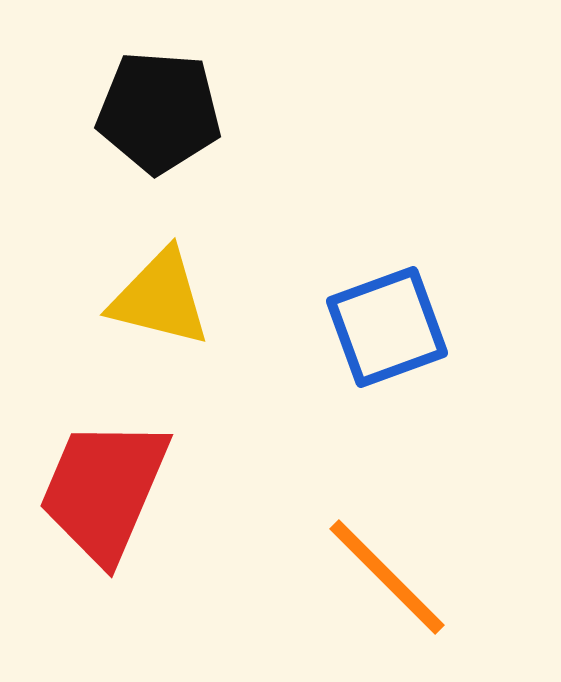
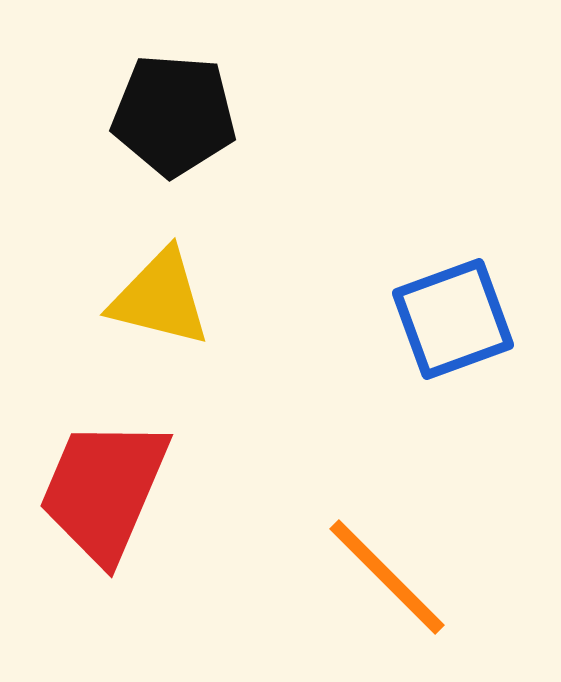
black pentagon: moved 15 px right, 3 px down
blue square: moved 66 px right, 8 px up
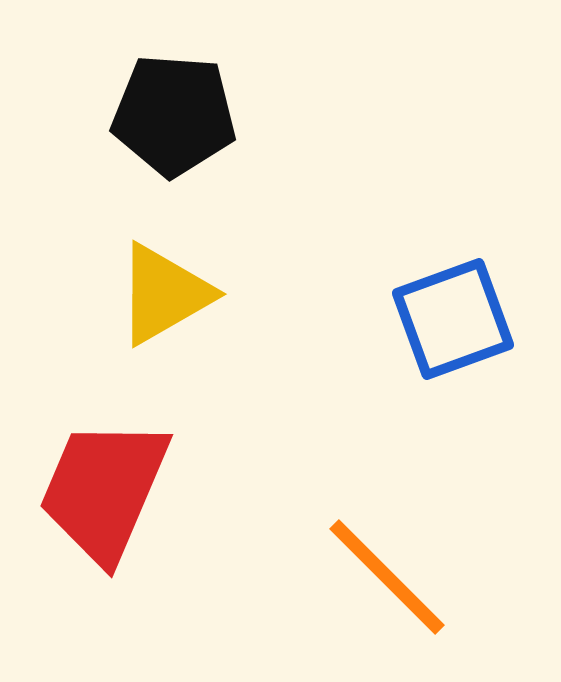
yellow triangle: moved 4 px right, 4 px up; rotated 44 degrees counterclockwise
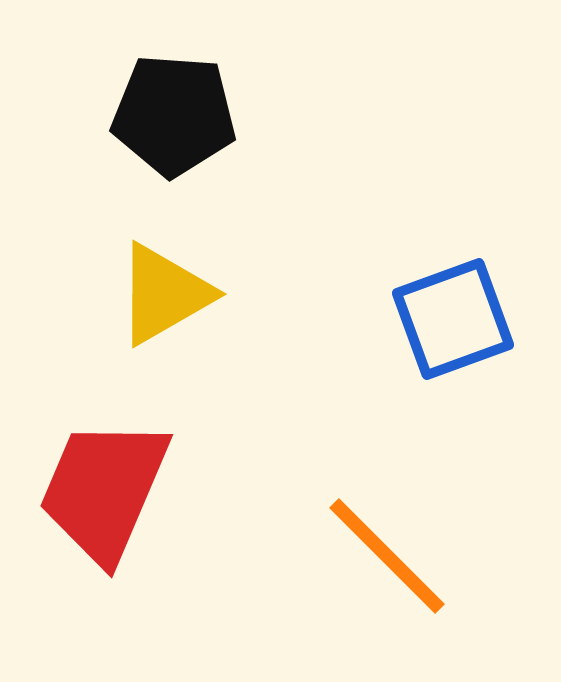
orange line: moved 21 px up
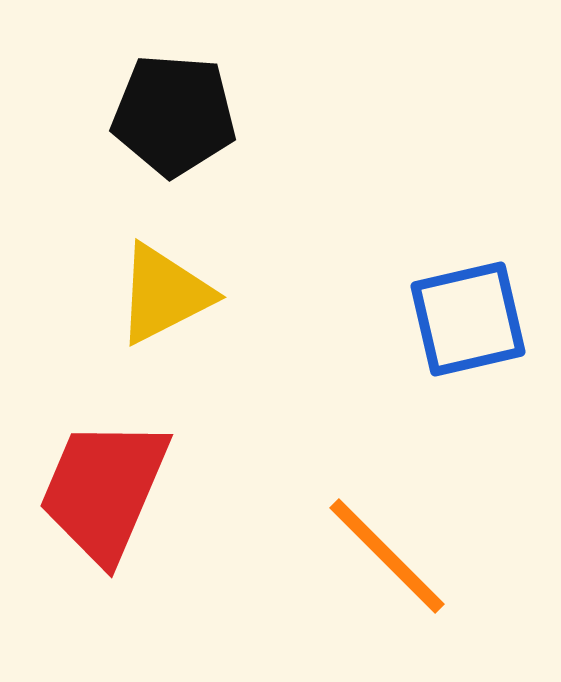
yellow triangle: rotated 3 degrees clockwise
blue square: moved 15 px right; rotated 7 degrees clockwise
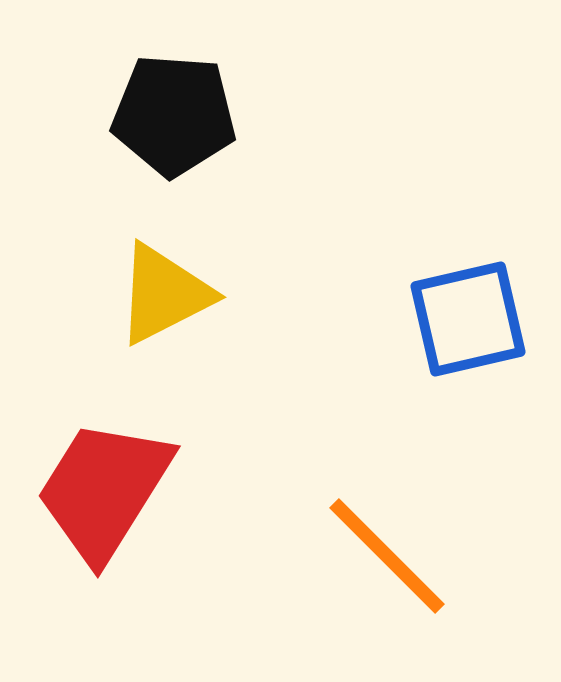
red trapezoid: rotated 9 degrees clockwise
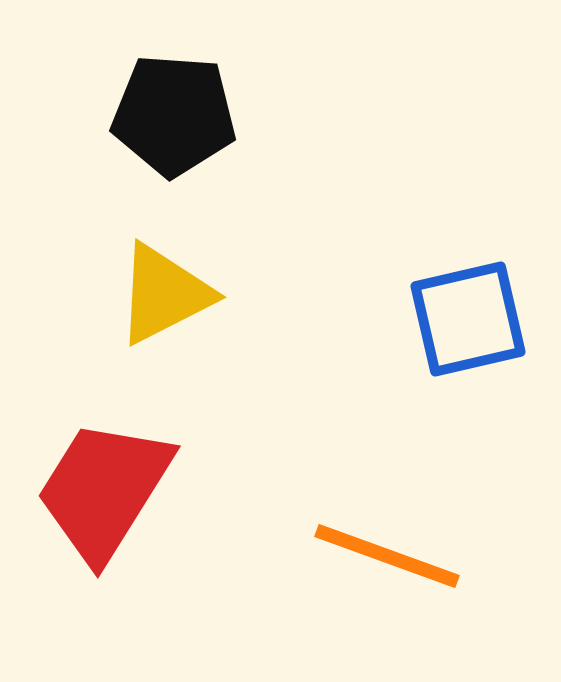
orange line: rotated 25 degrees counterclockwise
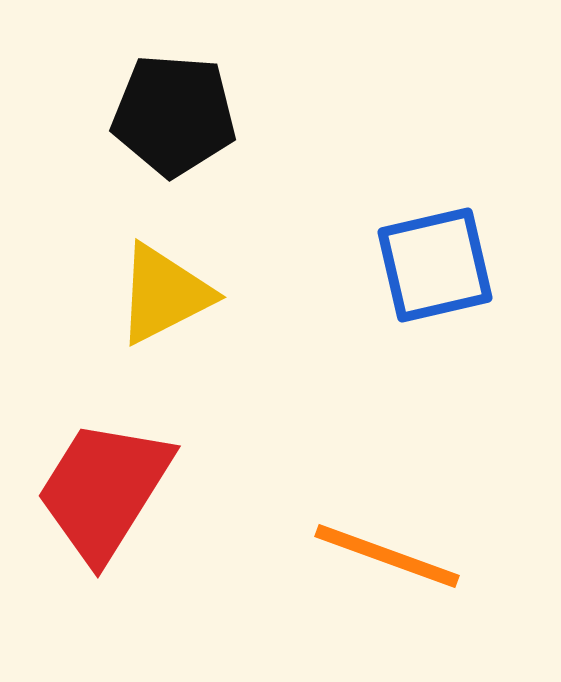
blue square: moved 33 px left, 54 px up
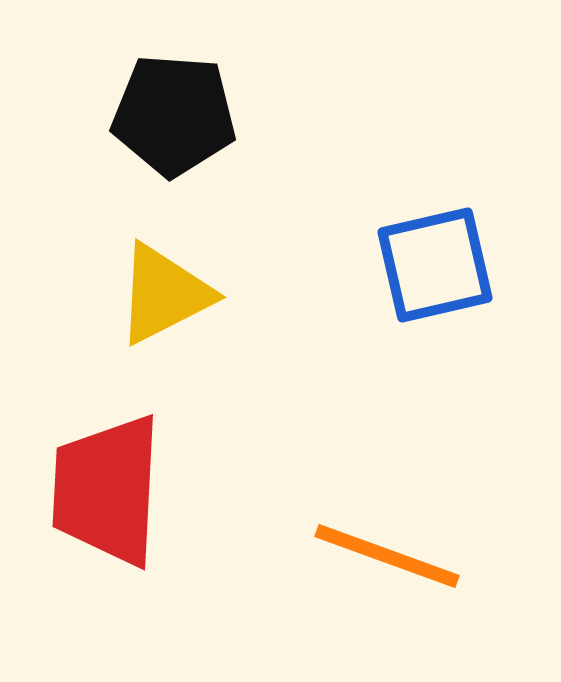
red trapezoid: moved 3 px right; rotated 29 degrees counterclockwise
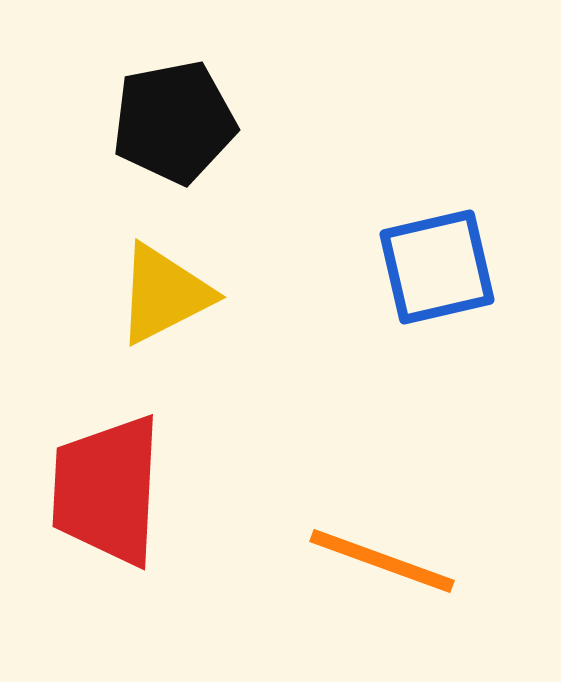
black pentagon: moved 7 px down; rotated 15 degrees counterclockwise
blue square: moved 2 px right, 2 px down
orange line: moved 5 px left, 5 px down
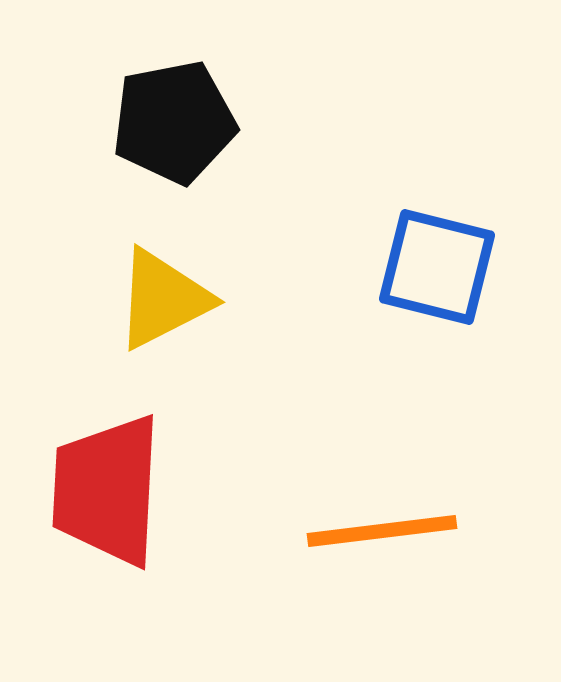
blue square: rotated 27 degrees clockwise
yellow triangle: moved 1 px left, 5 px down
orange line: moved 30 px up; rotated 27 degrees counterclockwise
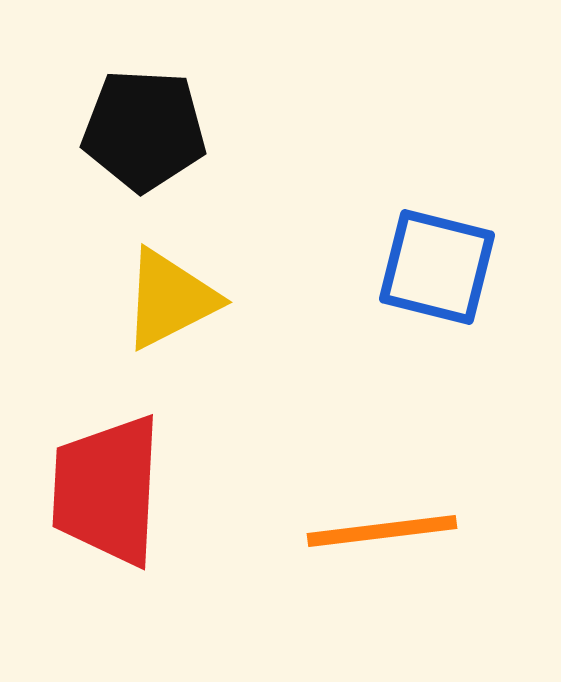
black pentagon: moved 30 px left, 8 px down; rotated 14 degrees clockwise
yellow triangle: moved 7 px right
